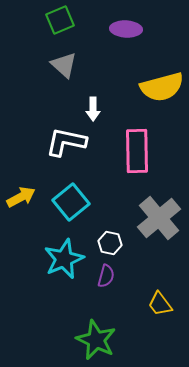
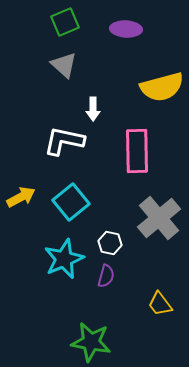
green square: moved 5 px right, 2 px down
white L-shape: moved 2 px left, 1 px up
green star: moved 5 px left, 2 px down; rotated 15 degrees counterclockwise
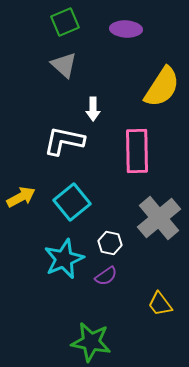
yellow semicircle: rotated 42 degrees counterclockwise
cyan square: moved 1 px right
purple semicircle: rotated 40 degrees clockwise
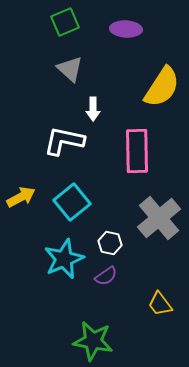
gray triangle: moved 6 px right, 4 px down
green star: moved 2 px right, 1 px up
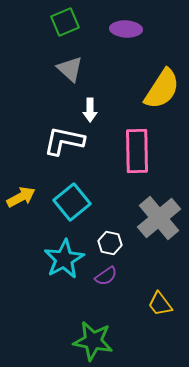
yellow semicircle: moved 2 px down
white arrow: moved 3 px left, 1 px down
cyan star: rotated 6 degrees counterclockwise
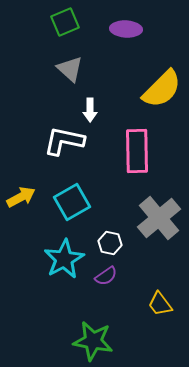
yellow semicircle: rotated 12 degrees clockwise
cyan square: rotated 9 degrees clockwise
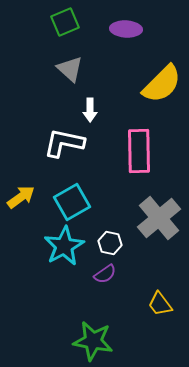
yellow semicircle: moved 5 px up
white L-shape: moved 2 px down
pink rectangle: moved 2 px right
yellow arrow: rotated 8 degrees counterclockwise
cyan star: moved 13 px up
purple semicircle: moved 1 px left, 2 px up
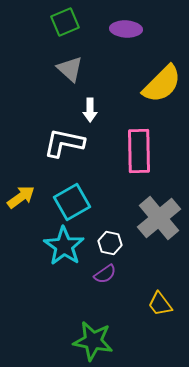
cyan star: rotated 9 degrees counterclockwise
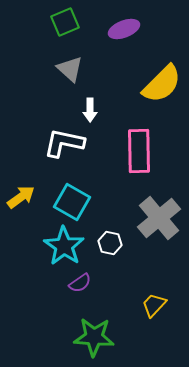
purple ellipse: moved 2 px left; rotated 24 degrees counterclockwise
cyan square: rotated 30 degrees counterclockwise
purple semicircle: moved 25 px left, 9 px down
yellow trapezoid: moved 6 px left, 1 px down; rotated 80 degrees clockwise
green star: moved 1 px right, 4 px up; rotated 6 degrees counterclockwise
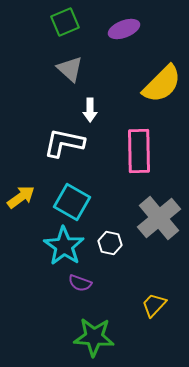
purple semicircle: rotated 55 degrees clockwise
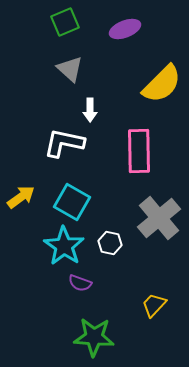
purple ellipse: moved 1 px right
